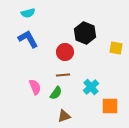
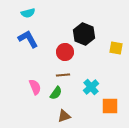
black hexagon: moved 1 px left, 1 px down
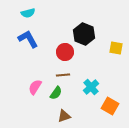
pink semicircle: rotated 126 degrees counterclockwise
orange square: rotated 30 degrees clockwise
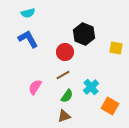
brown line: rotated 24 degrees counterclockwise
green semicircle: moved 11 px right, 3 px down
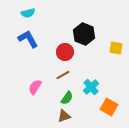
green semicircle: moved 2 px down
orange square: moved 1 px left, 1 px down
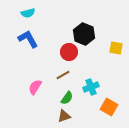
red circle: moved 4 px right
cyan cross: rotated 21 degrees clockwise
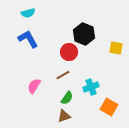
pink semicircle: moved 1 px left, 1 px up
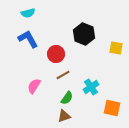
red circle: moved 13 px left, 2 px down
cyan cross: rotated 14 degrees counterclockwise
orange square: moved 3 px right, 1 px down; rotated 18 degrees counterclockwise
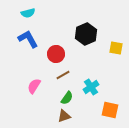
black hexagon: moved 2 px right; rotated 15 degrees clockwise
orange square: moved 2 px left, 2 px down
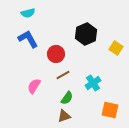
yellow square: rotated 24 degrees clockwise
cyan cross: moved 2 px right, 4 px up
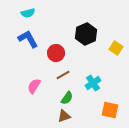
red circle: moved 1 px up
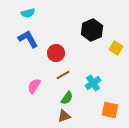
black hexagon: moved 6 px right, 4 px up
